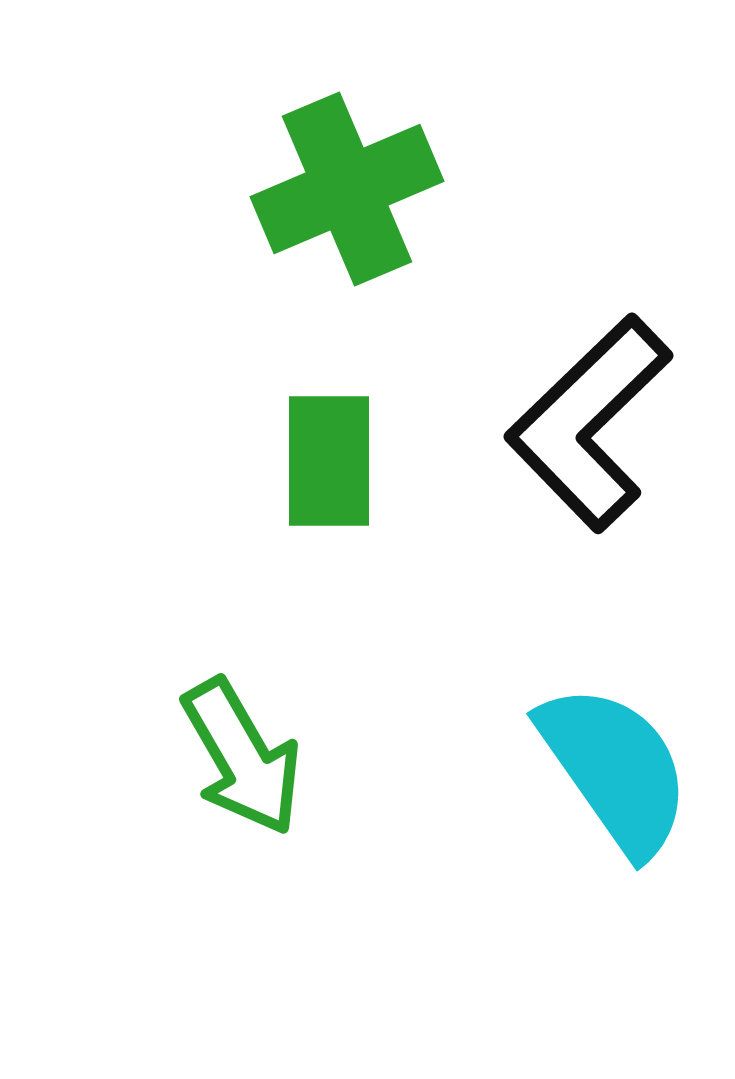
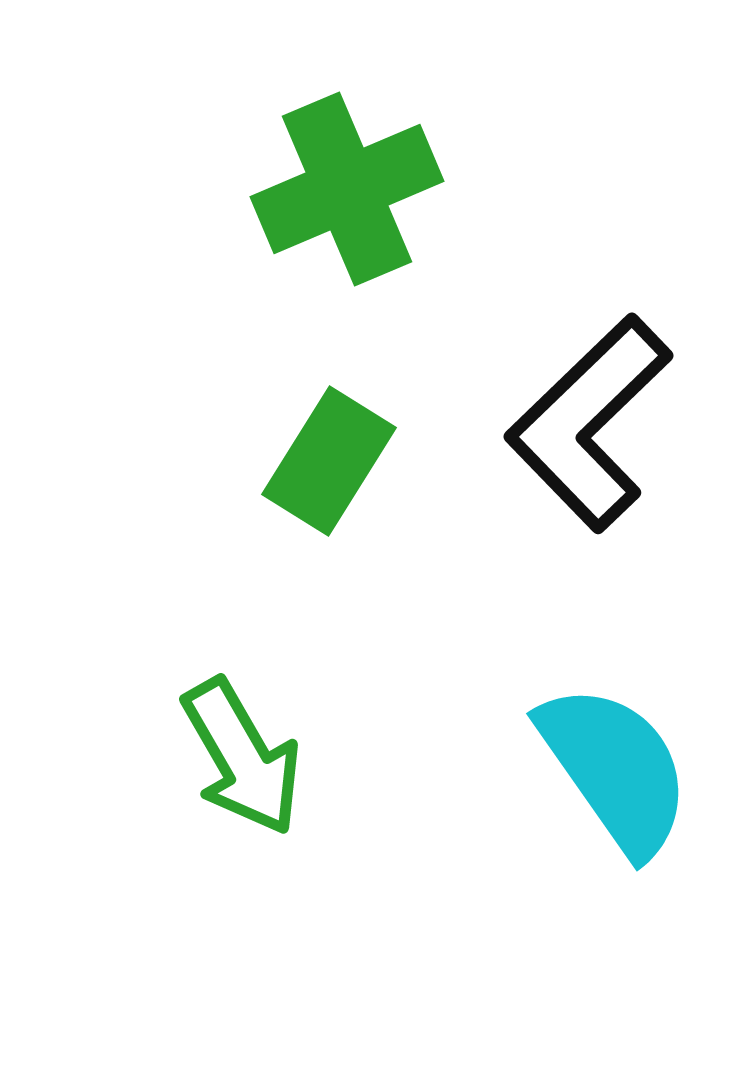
green rectangle: rotated 32 degrees clockwise
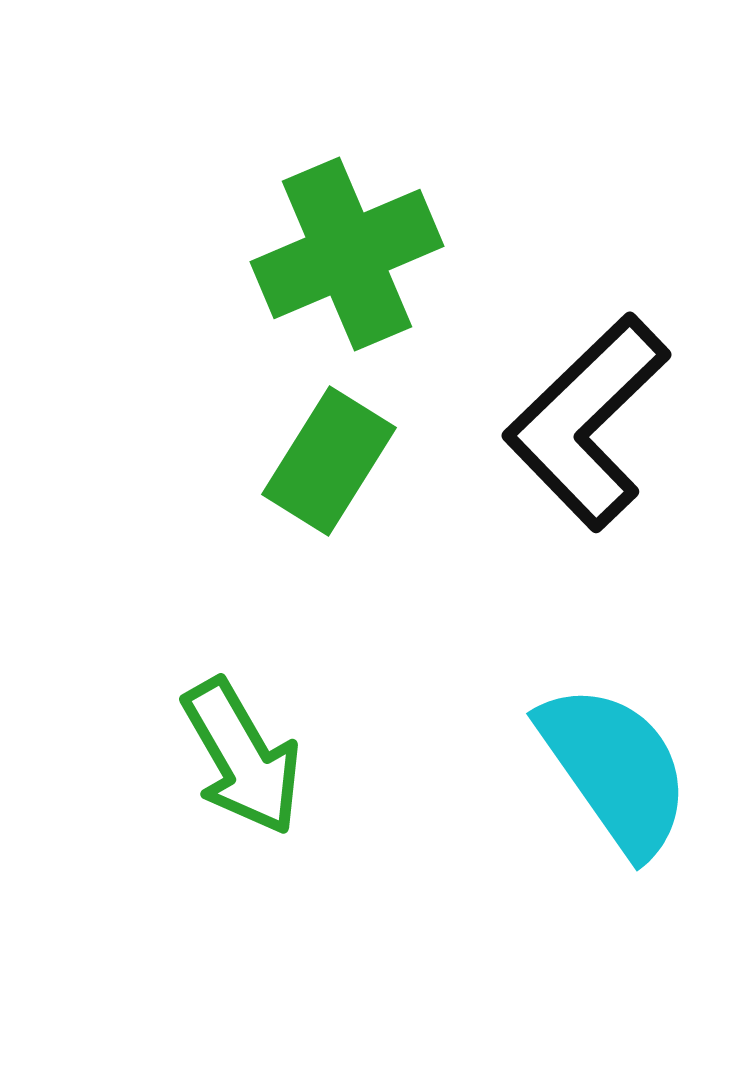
green cross: moved 65 px down
black L-shape: moved 2 px left, 1 px up
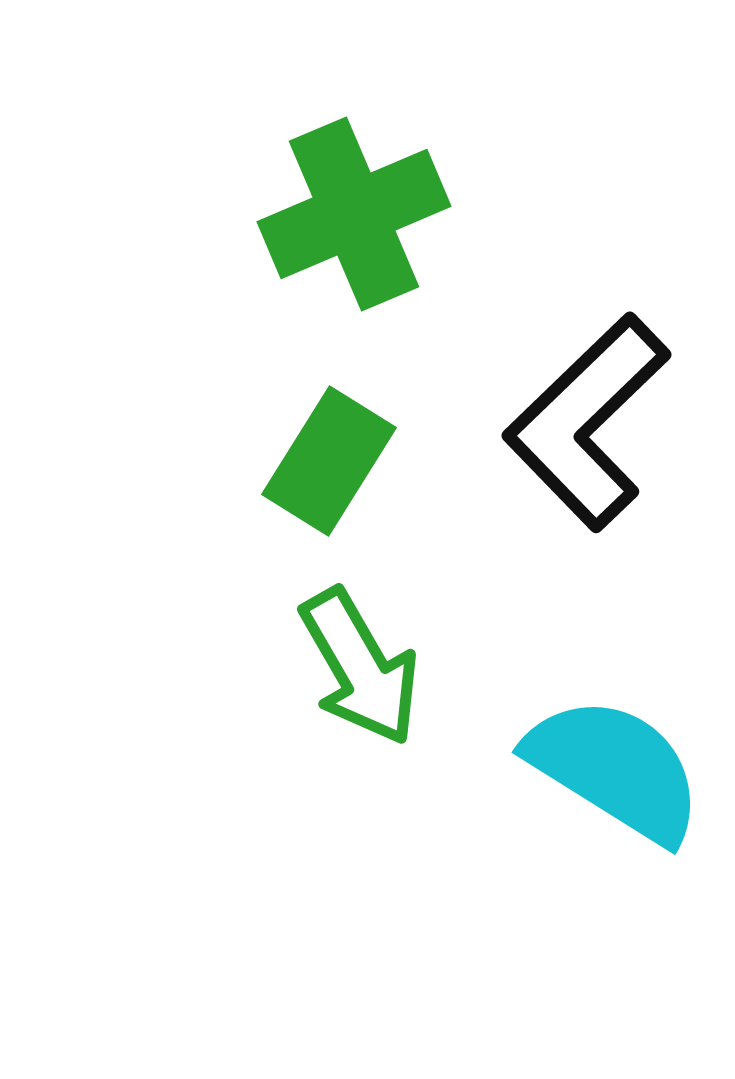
green cross: moved 7 px right, 40 px up
green arrow: moved 118 px right, 90 px up
cyan semicircle: rotated 23 degrees counterclockwise
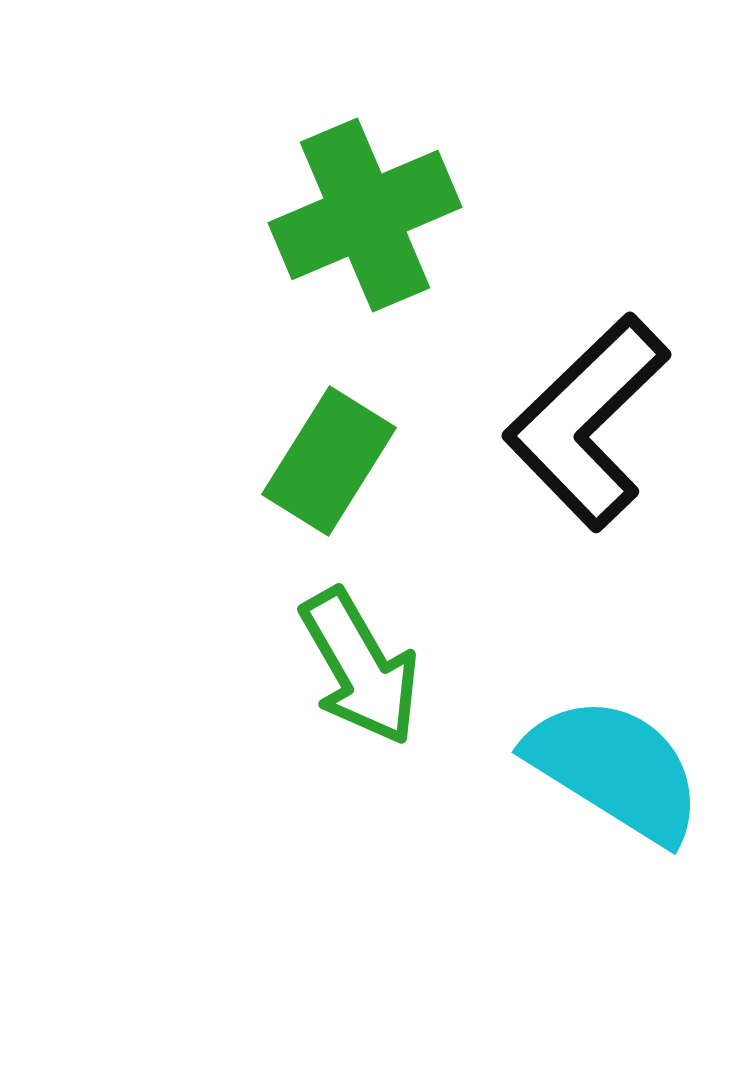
green cross: moved 11 px right, 1 px down
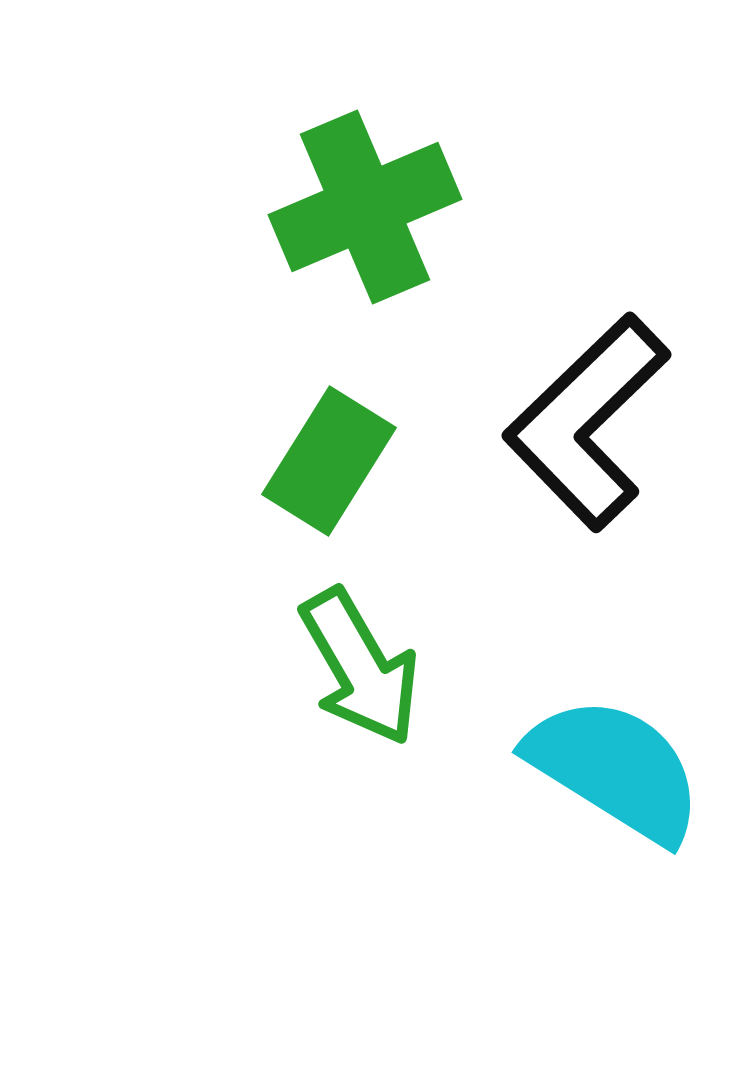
green cross: moved 8 px up
